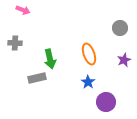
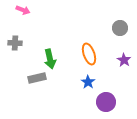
purple star: rotated 16 degrees counterclockwise
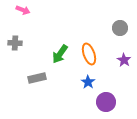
green arrow: moved 10 px right, 5 px up; rotated 48 degrees clockwise
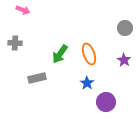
gray circle: moved 5 px right
blue star: moved 1 px left, 1 px down
